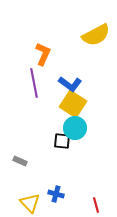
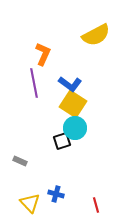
black square: rotated 24 degrees counterclockwise
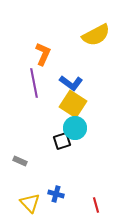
blue L-shape: moved 1 px right, 1 px up
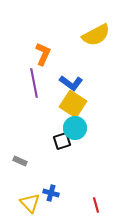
blue cross: moved 5 px left, 1 px up
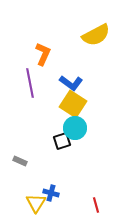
purple line: moved 4 px left
yellow triangle: moved 6 px right; rotated 15 degrees clockwise
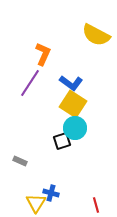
yellow semicircle: rotated 56 degrees clockwise
purple line: rotated 44 degrees clockwise
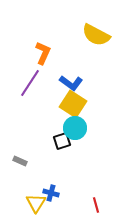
orange L-shape: moved 1 px up
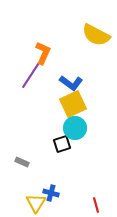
purple line: moved 1 px right, 8 px up
yellow square: rotated 32 degrees clockwise
black square: moved 3 px down
gray rectangle: moved 2 px right, 1 px down
